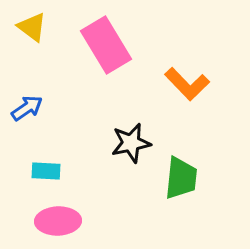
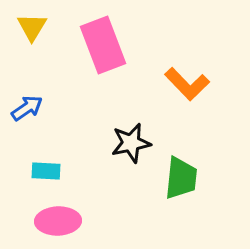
yellow triangle: rotated 24 degrees clockwise
pink rectangle: moved 3 px left; rotated 10 degrees clockwise
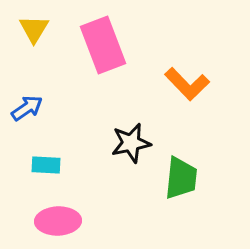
yellow triangle: moved 2 px right, 2 px down
cyan rectangle: moved 6 px up
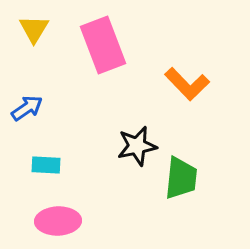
black star: moved 6 px right, 3 px down
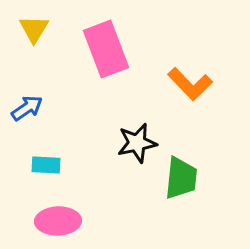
pink rectangle: moved 3 px right, 4 px down
orange L-shape: moved 3 px right
black star: moved 3 px up
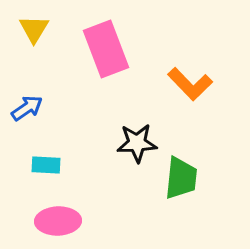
black star: rotated 9 degrees clockwise
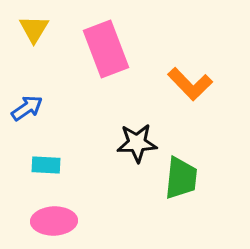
pink ellipse: moved 4 px left
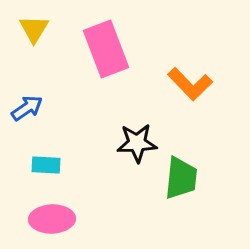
pink ellipse: moved 2 px left, 2 px up
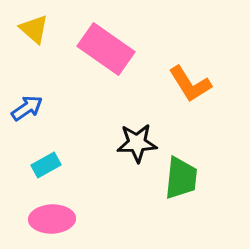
yellow triangle: rotated 20 degrees counterclockwise
pink rectangle: rotated 34 degrees counterclockwise
orange L-shape: rotated 12 degrees clockwise
cyan rectangle: rotated 32 degrees counterclockwise
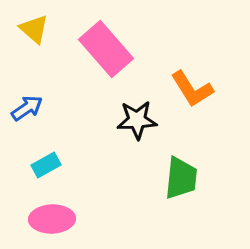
pink rectangle: rotated 14 degrees clockwise
orange L-shape: moved 2 px right, 5 px down
black star: moved 23 px up
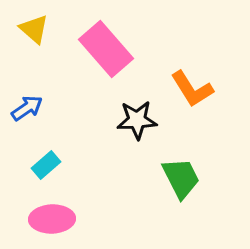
cyan rectangle: rotated 12 degrees counterclockwise
green trapezoid: rotated 33 degrees counterclockwise
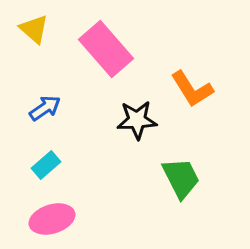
blue arrow: moved 18 px right
pink ellipse: rotated 15 degrees counterclockwise
